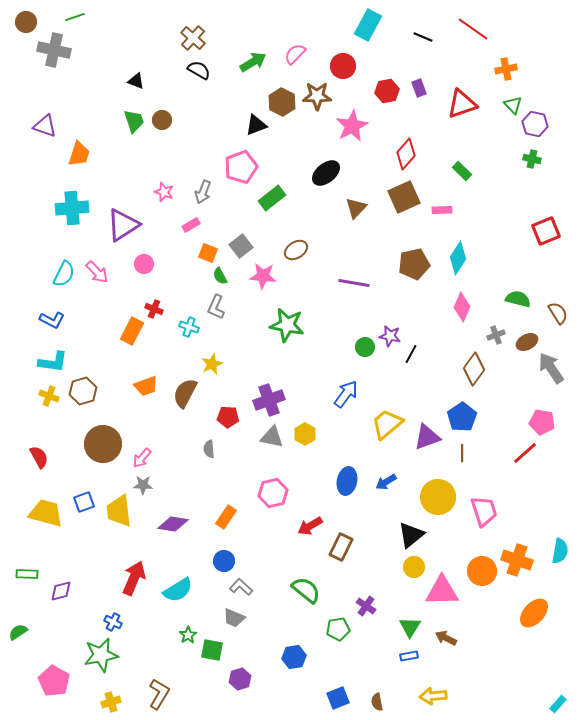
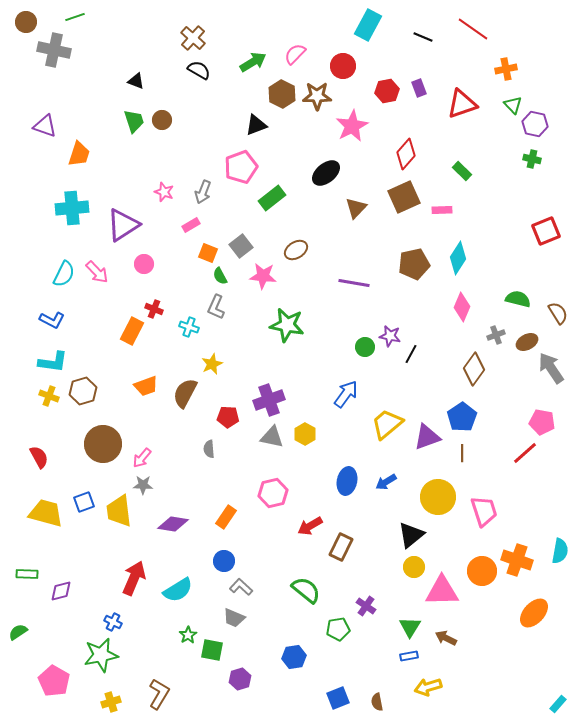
brown hexagon at (282, 102): moved 8 px up
yellow arrow at (433, 696): moved 5 px left, 9 px up; rotated 12 degrees counterclockwise
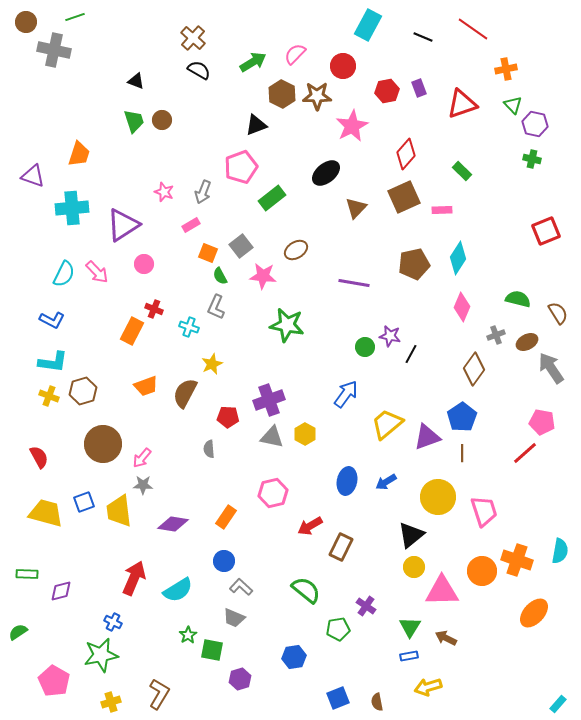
purple triangle at (45, 126): moved 12 px left, 50 px down
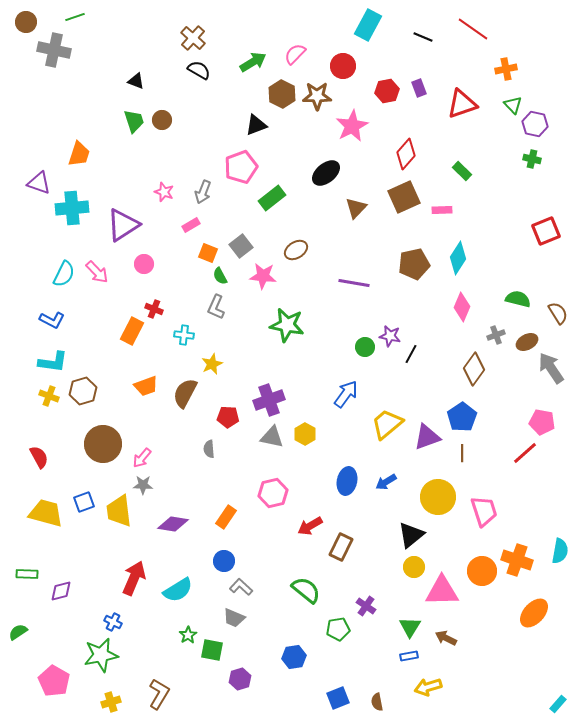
purple triangle at (33, 176): moved 6 px right, 7 px down
cyan cross at (189, 327): moved 5 px left, 8 px down; rotated 12 degrees counterclockwise
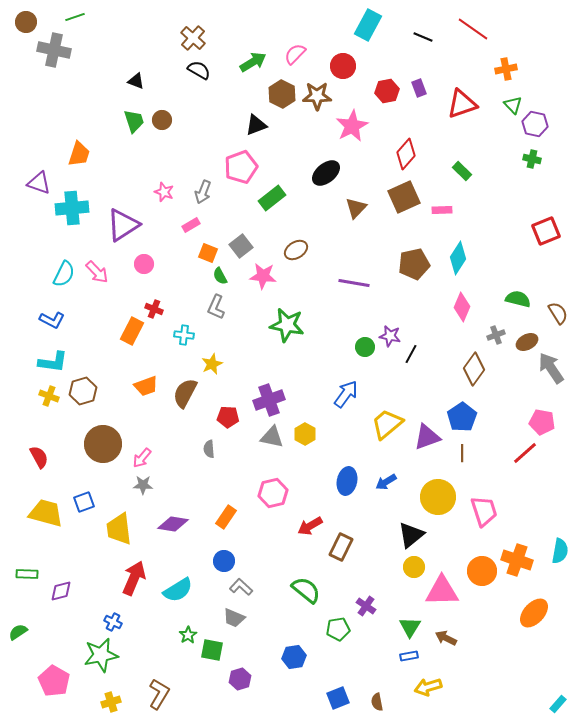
yellow trapezoid at (119, 511): moved 18 px down
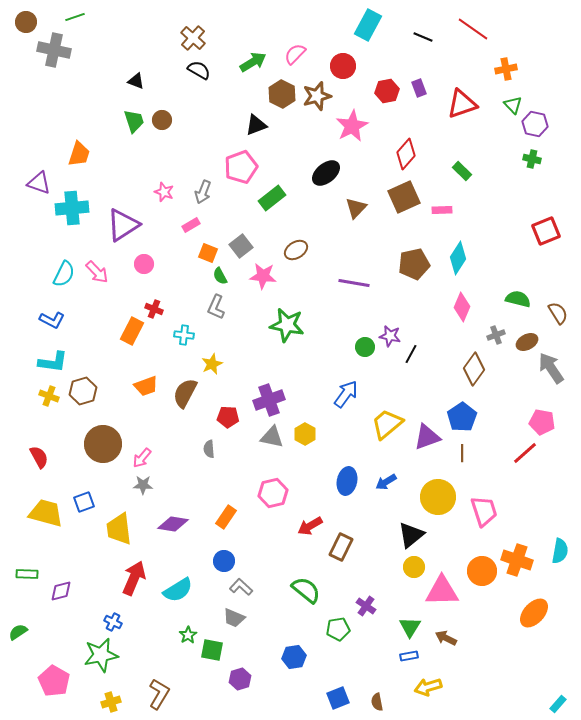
brown star at (317, 96): rotated 16 degrees counterclockwise
